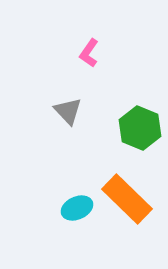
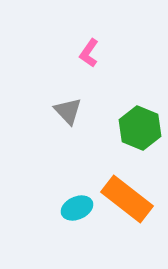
orange rectangle: rotated 6 degrees counterclockwise
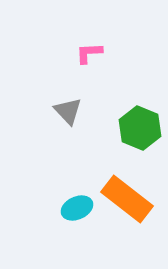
pink L-shape: rotated 52 degrees clockwise
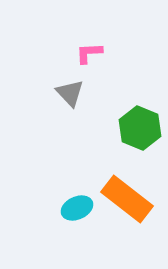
gray triangle: moved 2 px right, 18 px up
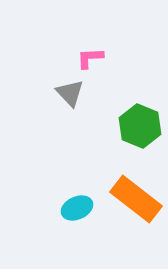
pink L-shape: moved 1 px right, 5 px down
green hexagon: moved 2 px up
orange rectangle: moved 9 px right
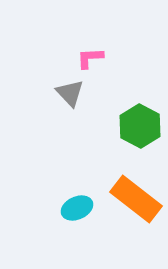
green hexagon: rotated 6 degrees clockwise
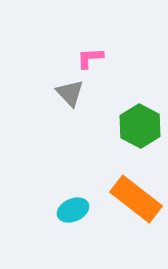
cyan ellipse: moved 4 px left, 2 px down
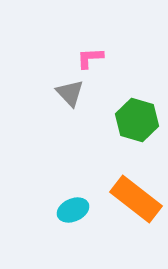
green hexagon: moved 3 px left, 6 px up; rotated 12 degrees counterclockwise
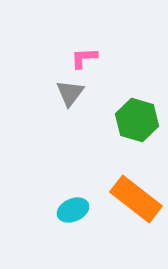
pink L-shape: moved 6 px left
gray triangle: rotated 20 degrees clockwise
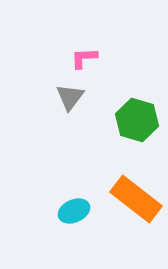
gray triangle: moved 4 px down
cyan ellipse: moved 1 px right, 1 px down
